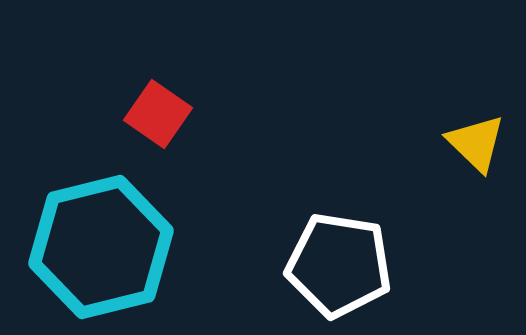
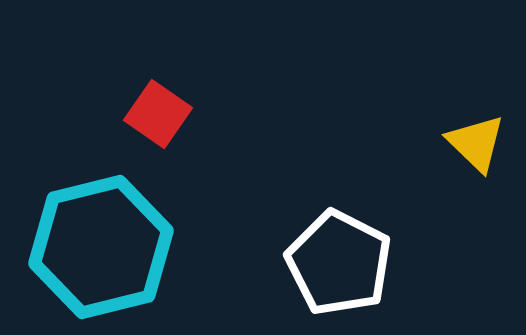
white pentagon: moved 2 px up; rotated 18 degrees clockwise
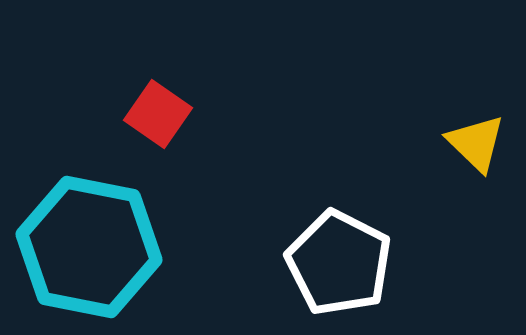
cyan hexagon: moved 12 px left; rotated 25 degrees clockwise
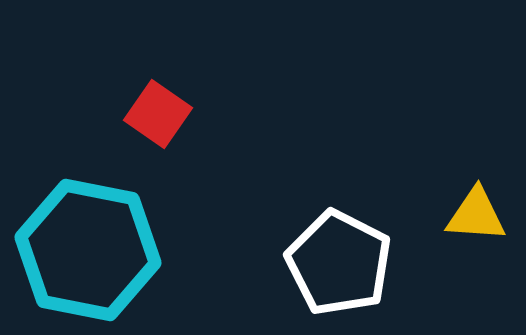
yellow triangle: moved 72 px down; rotated 40 degrees counterclockwise
cyan hexagon: moved 1 px left, 3 px down
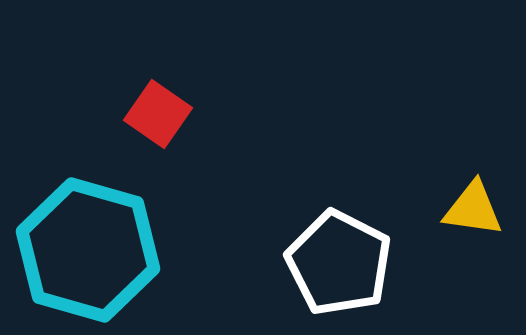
yellow triangle: moved 3 px left, 6 px up; rotated 4 degrees clockwise
cyan hexagon: rotated 5 degrees clockwise
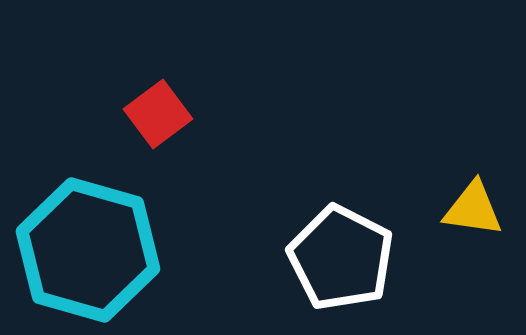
red square: rotated 18 degrees clockwise
white pentagon: moved 2 px right, 5 px up
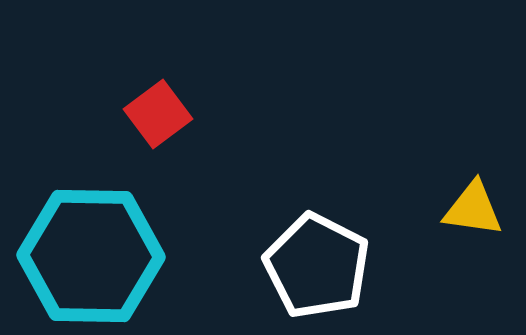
cyan hexagon: moved 3 px right, 6 px down; rotated 15 degrees counterclockwise
white pentagon: moved 24 px left, 8 px down
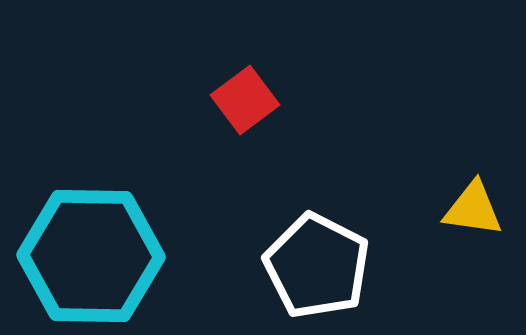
red square: moved 87 px right, 14 px up
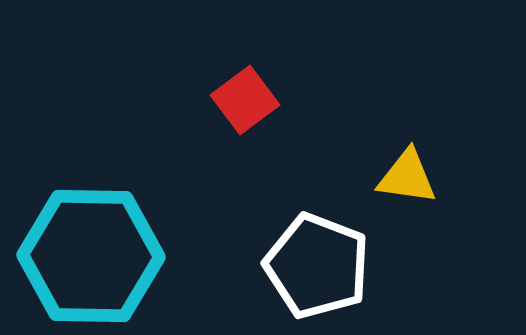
yellow triangle: moved 66 px left, 32 px up
white pentagon: rotated 6 degrees counterclockwise
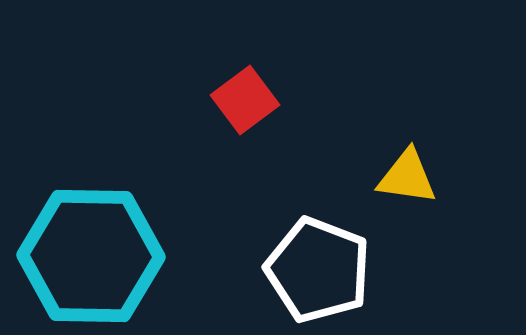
white pentagon: moved 1 px right, 4 px down
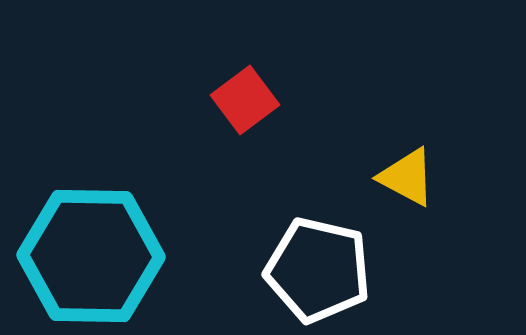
yellow triangle: rotated 20 degrees clockwise
white pentagon: rotated 8 degrees counterclockwise
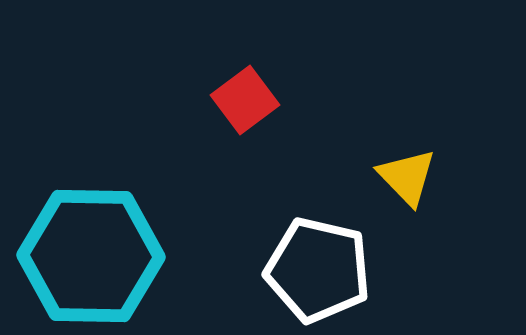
yellow triangle: rotated 18 degrees clockwise
